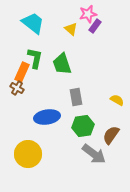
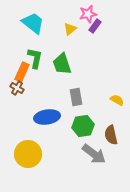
yellow triangle: moved 1 px left; rotated 40 degrees clockwise
brown semicircle: rotated 48 degrees counterclockwise
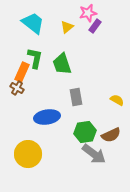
pink star: moved 1 px up
yellow triangle: moved 3 px left, 2 px up
green hexagon: moved 2 px right, 6 px down
brown semicircle: rotated 102 degrees counterclockwise
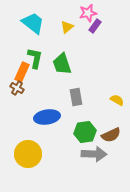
gray arrow: rotated 35 degrees counterclockwise
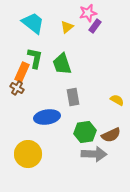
gray rectangle: moved 3 px left
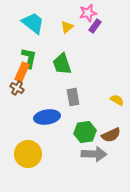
green L-shape: moved 6 px left
